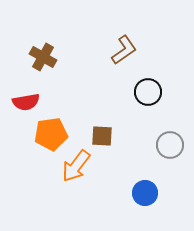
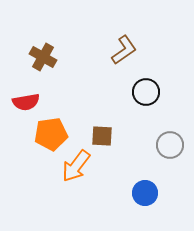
black circle: moved 2 px left
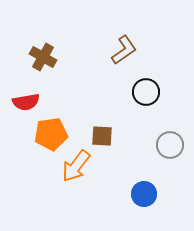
blue circle: moved 1 px left, 1 px down
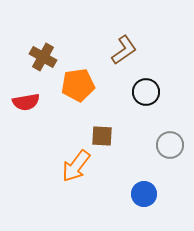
orange pentagon: moved 27 px right, 49 px up
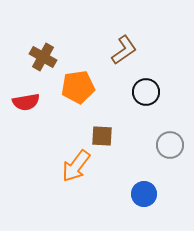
orange pentagon: moved 2 px down
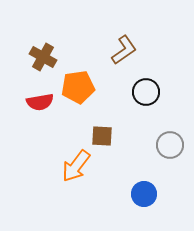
red semicircle: moved 14 px right
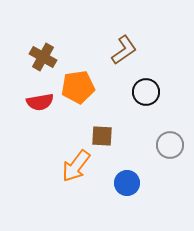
blue circle: moved 17 px left, 11 px up
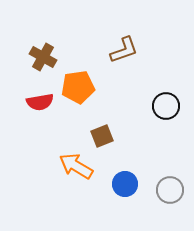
brown L-shape: rotated 16 degrees clockwise
black circle: moved 20 px right, 14 px down
brown square: rotated 25 degrees counterclockwise
gray circle: moved 45 px down
orange arrow: rotated 84 degrees clockwise
blue circle: moved 2 px left, 1 px down
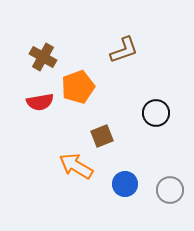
orange pentagon: rotated 12 degrees counterclockwise
black circle: moved 10 px left, 7 px down
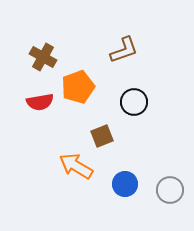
black circle: moved 22 px left, 11 px up
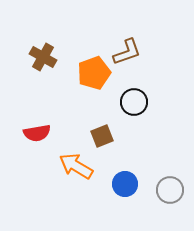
brown L-shape: moved 3 px right, 2 px down
orange pentagon: moved 16 px right, 14 px up
red semicircle: moved 3 px left, 31 px down
